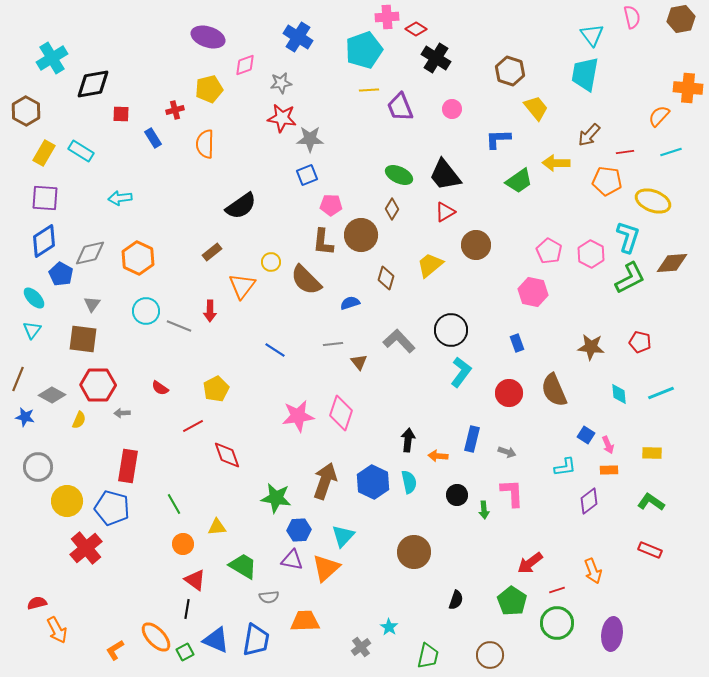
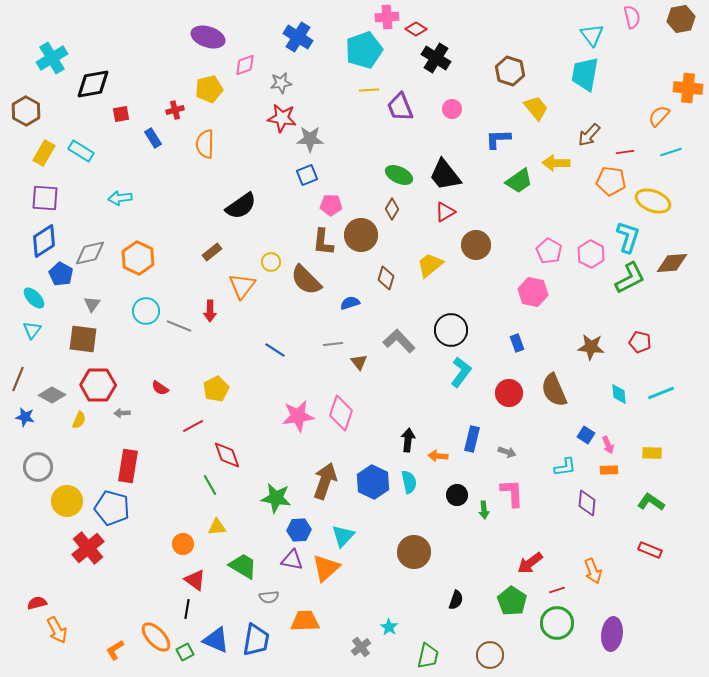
red square at (121, 114): rotated 12 degrees counterclockwise
orange pentagon at (607, 181): moved 4 px right
purple diamond at (589, 501): moved 2 px left, 2 px down; rotated 48 degrees counterclockwise
green line at (174, 504): moved 36 px right, 19 px up
red cross at (86, 548): moved 2 px right
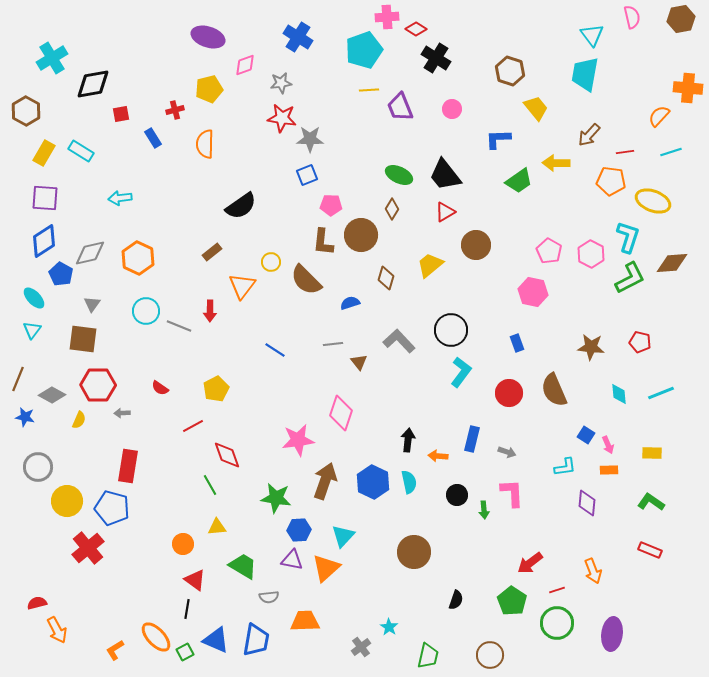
pink star at (298, 416): moved 24 px down
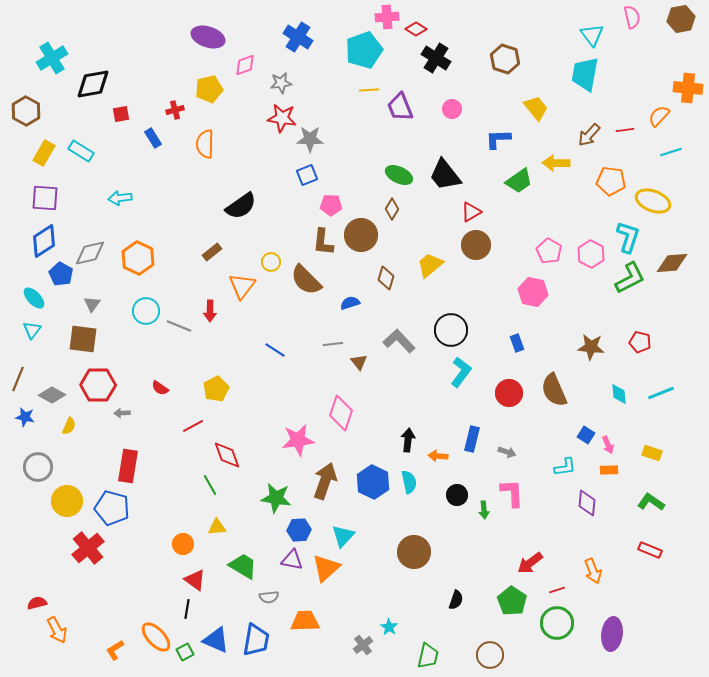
brown hexagon at (510, 71): moved 5 px left, 12 px up
red line at (625, 152): moved 22 px up
red triangle at (445, 212): moved 26 px right
yellow semicircle at (79, 420): moved 10 px left, 6 px down
yellow rectangle at (652, 453): rotated 18 degrees clockwise
gray cross at (361, 647): moved 2 px right, 2 px up
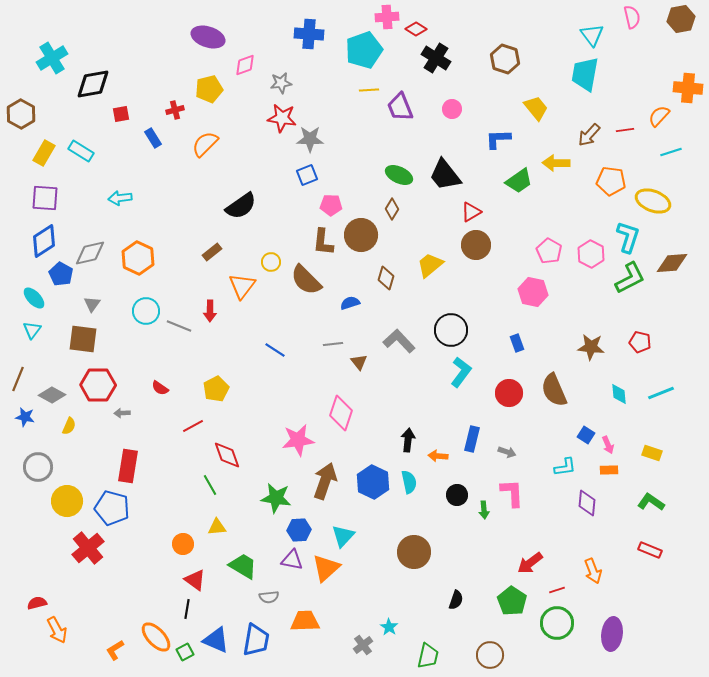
blue cross at (298, 37): moved 11 px right, 3 px up; rotated 28 degrees counterclockwise
brown hexagon at (26, 111): moved 5 px left, 3 px down
orange semicircle at (205, 144): rotated 44 degrees clockwise
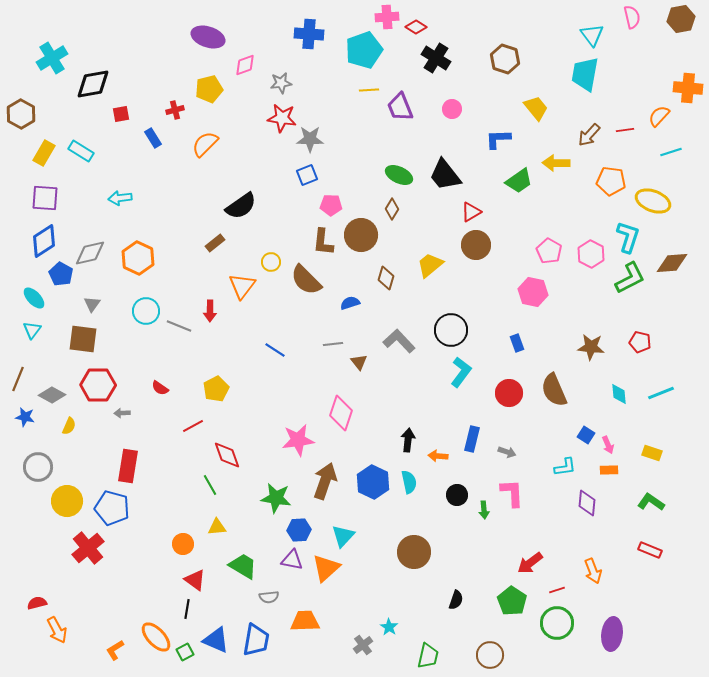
red diamond at (416, 29): moved 2 px up
brown rectangle at (212, 252): moved 3 px right, 9 px up
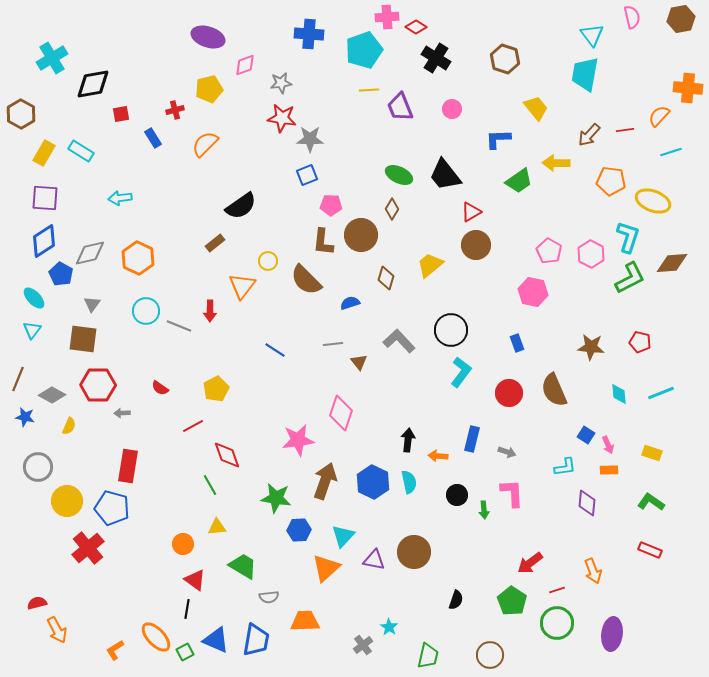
yellow circle at (271, 262): moved 3 px left, 1 px up
purple triangle at (292, 560): moved 82 px right
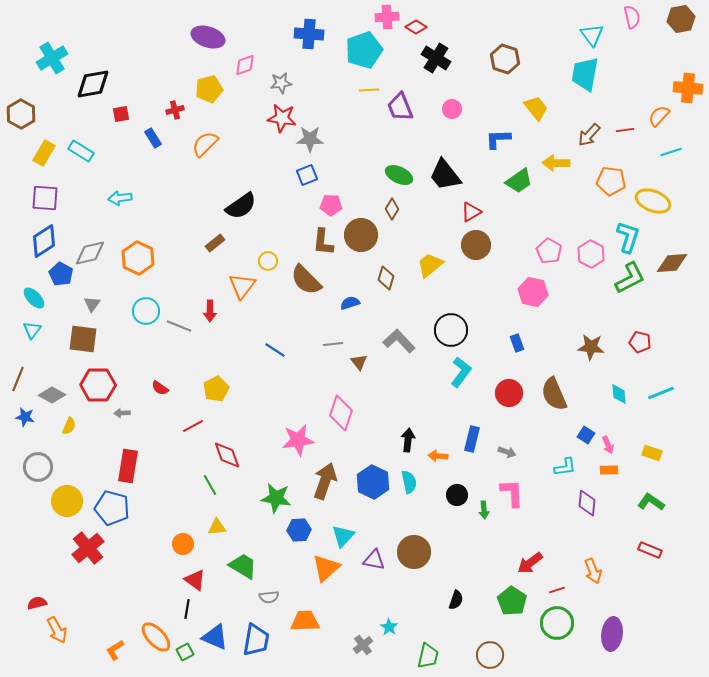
brown semicircle at (554, 390): moved 4 px down
blue triangle at (216, 640): moved 1 px left, 3 px up
